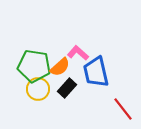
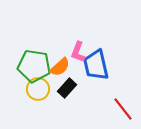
pink L-shape: moved 1 px up; rotated 110 degrees counterclockwise
blue trapezoid: moved 7 px up
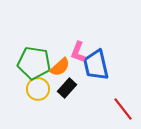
green pentagon: moved 3 px up
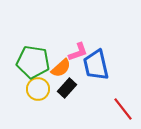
pink L-shape: rotated 130 degrees counterclockwise
green pentagon: moved 1 px left, 1 px up
orange semicircle: moved 1 px right, 1 px down
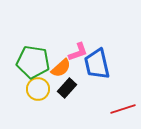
blue trapezoid: moved 1 px right, 1 px up
red line: rotated 70 degrees counterclockwise
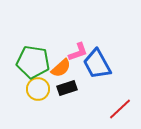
blue trapezoid: rotated 16 degrees counterclockwise
black rectangle: rotated 30 degrees clockwise
red line: moved 3 px left; rotated 25 degrees counterclockwise
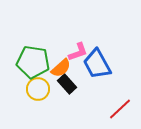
black rectangle: moved 4 px up; rotated 66 degrees clockwise
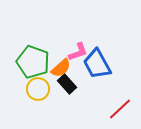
green pentagon: rotated 12 degrees clockwise
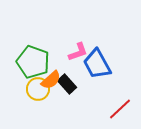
orange semicircle: moved 10 px left, 12 px down
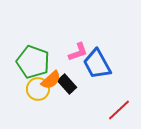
red line: moved 1 px left, 1 px down
